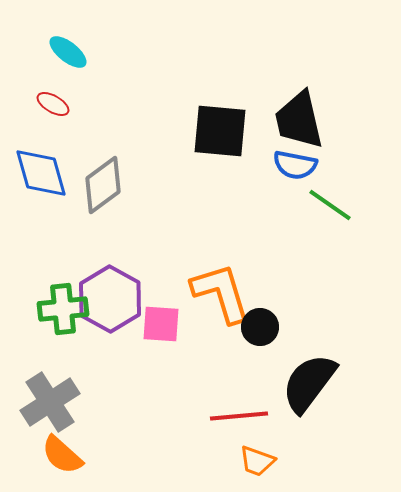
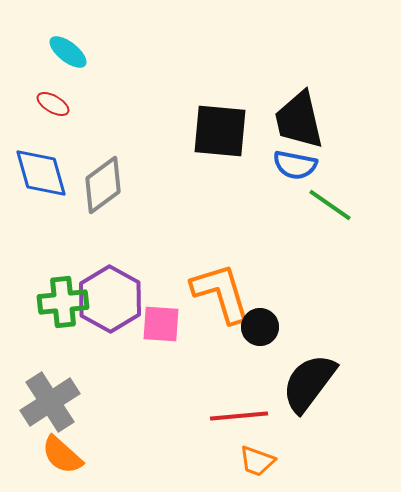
green cross: moved 7 px up
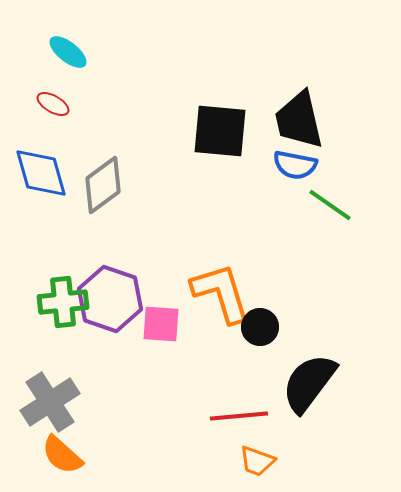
purple hexagon: rotated 10 degrees counterclockwise
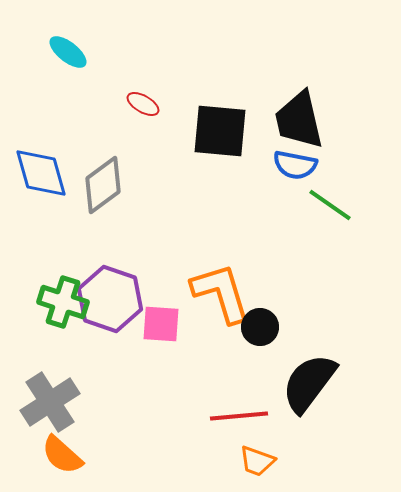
red ellipse: moved 90 px right
green cross: rotated 24 degrees clockwise
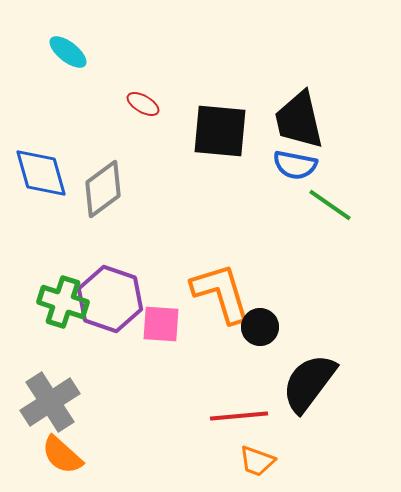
gray diamond: moved 4 px down
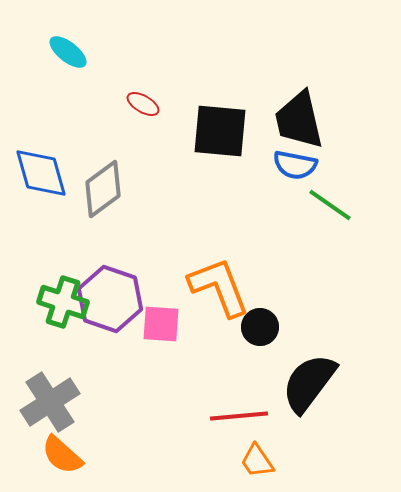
orange L-shape: moved 2 px left, 6 px up; rotated 4 degrees counterclockwise
orange trapezoid: rotated 36 degrees clockwise
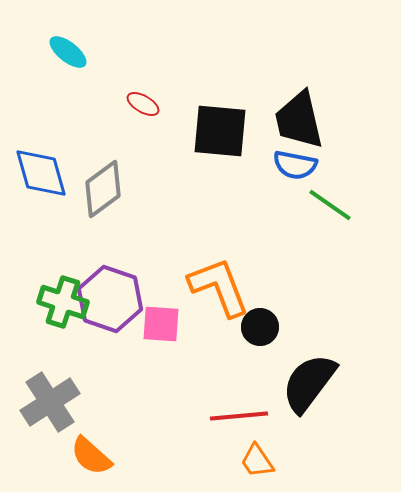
orange semicircle: moved 29 px right, 1 px down
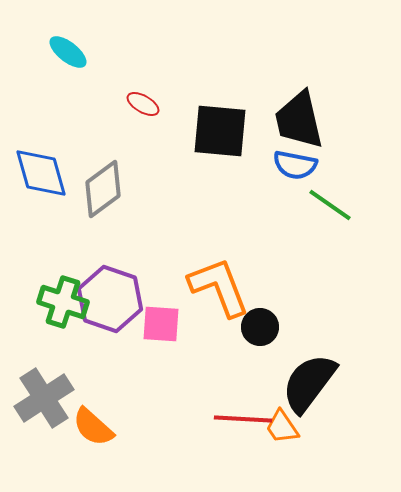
gray cross: moved 6 px left, 4 px up
red line: moved 4 px right, 3 px down; rotated 8 degrees clockwise
orange semicircle: moved 2 px right, 29 px up
orange trapezoid: moved 25 px right, 34 px up
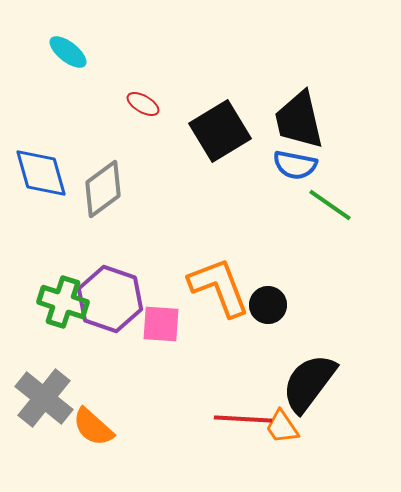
black square: rotated 36 degrees counterclockwise
black circle: moved 8 px right, 22 px up
gray cross: rotated 18 degrees counterclockwise
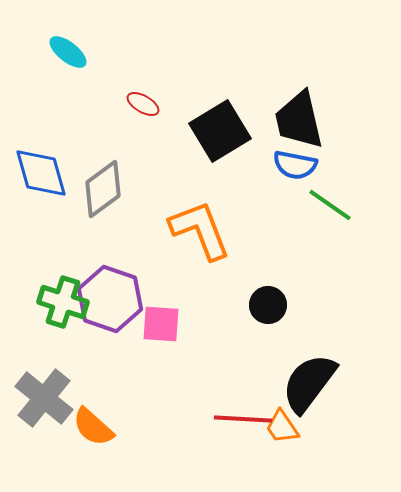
orange L-shape: moved 19 px left, 57 px up
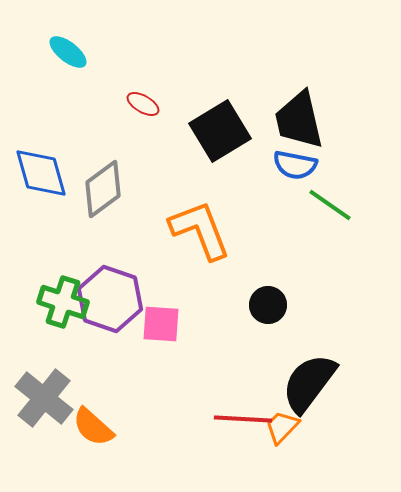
orange trapezoid: rotated 78 degrees clockwise
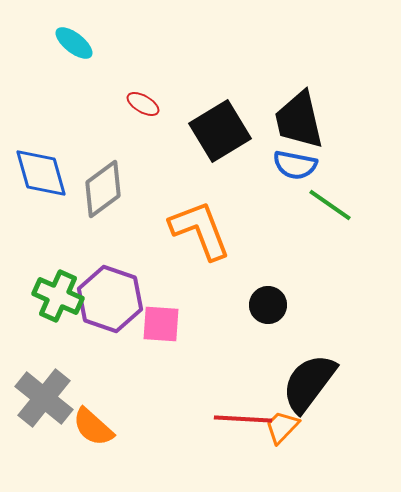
cyan ellipse: moved 6 px right, 9 px up
green cross: moved 5 px left, 6 px up; rotated 6 degrees clockwise
